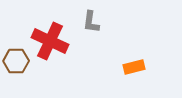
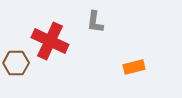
gray L-shape: moved 4 px right
brown hexagon: moved 2 px down
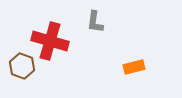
red cross: rotated 9 degrees counterclockwise
brown hexagon: moved 6 px right, 3 px down; rotated 20 degrees clockwise
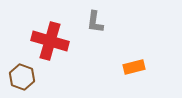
brown hexagon: moved 11 px down
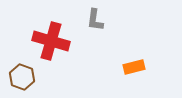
gray L-shape: moved 2 px up
red cross: moved 1 px right
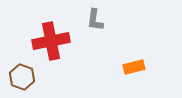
red cross: rotated 27 degrees counterclockwise
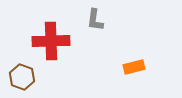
red cross: rotated 9 degrees clockwise
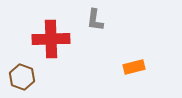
red cross: moved 2 px up
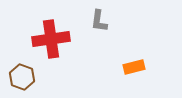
gray L-shape: moved 4 px right, 1 px down
red cross: rotated 6 degrees counterclockwise
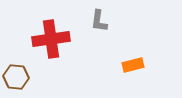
orange rectangle: moved 1 px left, 2 px up
brown hexagon: moved 6 px left; rotated 15 degrees counterclockwise
